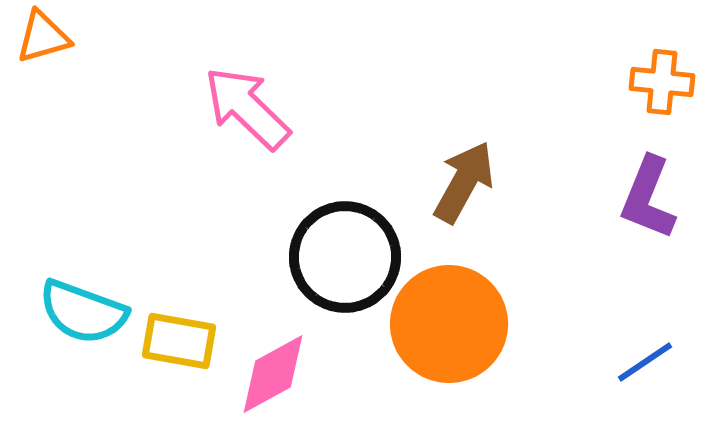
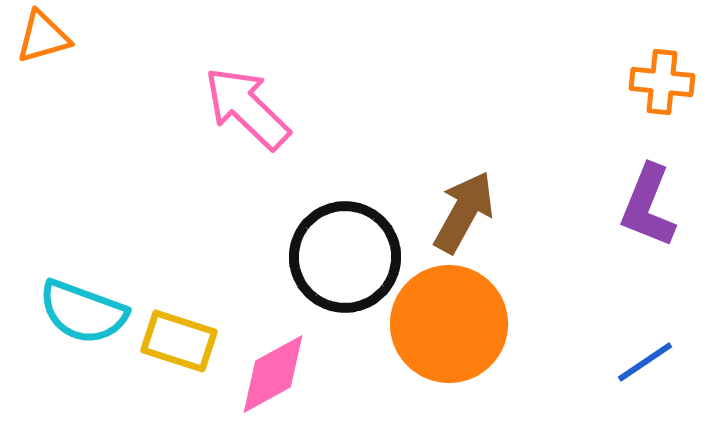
brown arrow: moved 30 px down
purple L-shape: moved 8 px down
yellow rectangle: rotated 8 degrees clockwise
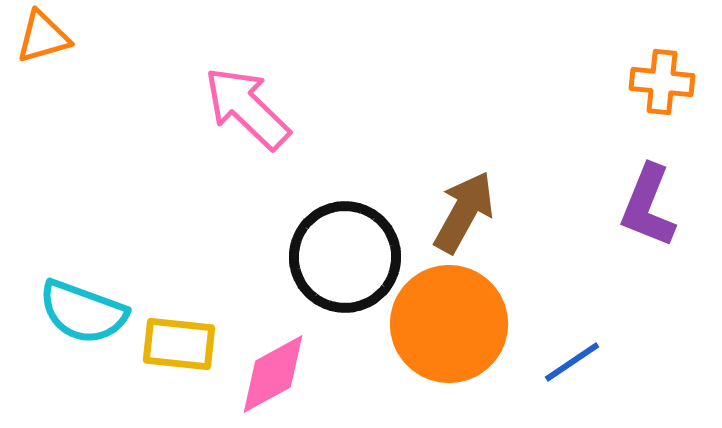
yellow rectangle: moved 3 px down; rotated 12 degrees counterclockwise
blue line: moved 73 px left
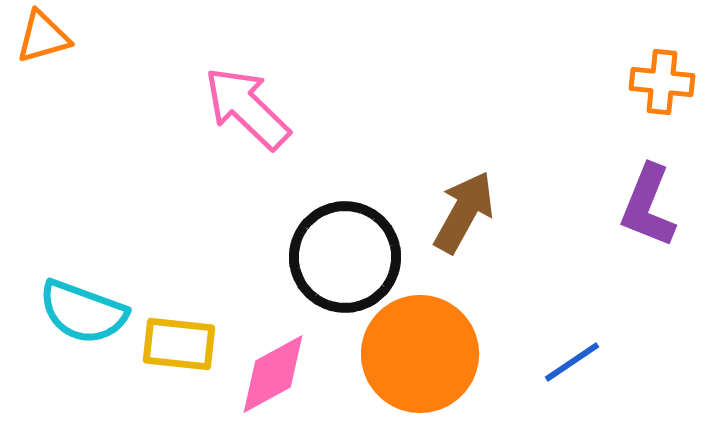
orange circle: moved 29 px left, 30 px down
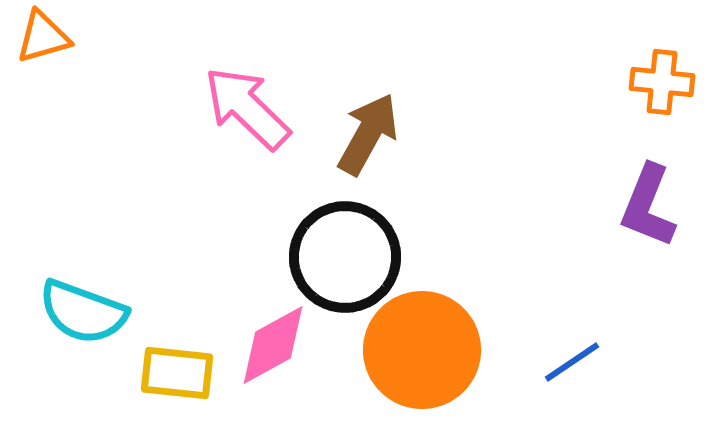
brown arrow: moved 96 px left, 78 px up
yellow rectangle: moved 2 px left, 29 px down
orange circle: moved 2 px right, 4 px up
pink diamond: moved 29 px up
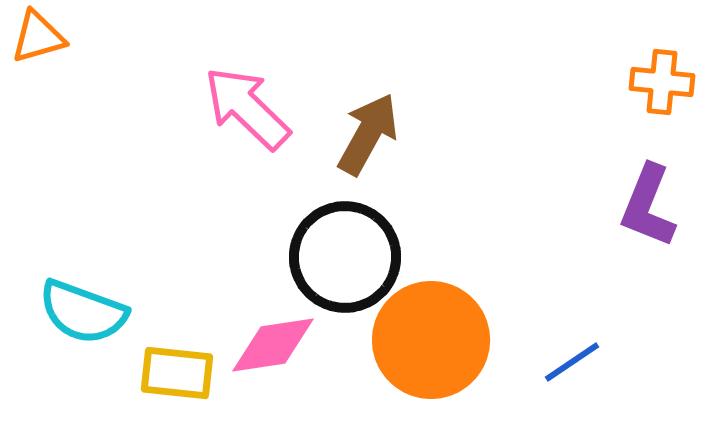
orange triangle: moved 5 px left
pink diamond: rotated 20 degrees clockwise
orange circle: moved 9 px right, 10 px up
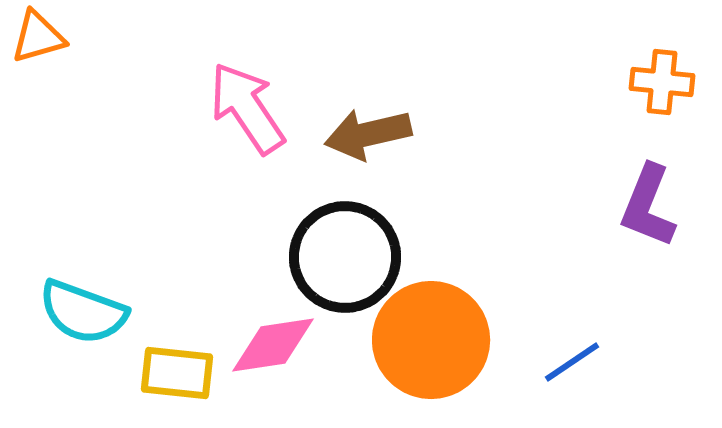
pink arrow: rotated 12 degrees clockwise
brown arrow: rotated 132 degrees counterclockwise
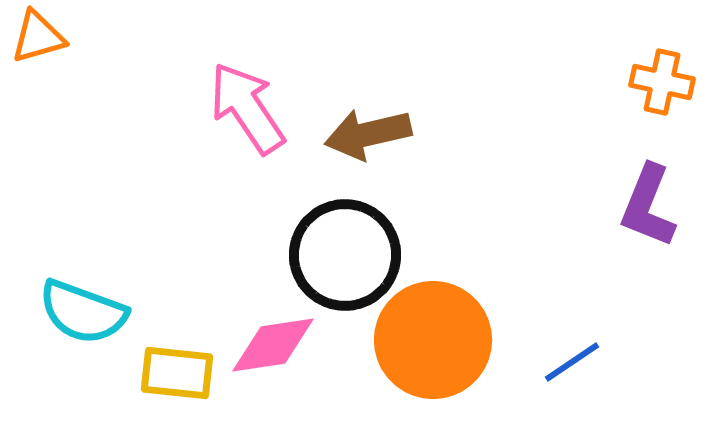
orange cross: rotated 6 degrees clockwise
black circle: moved 2 px up
orange circle: moved 2 px right
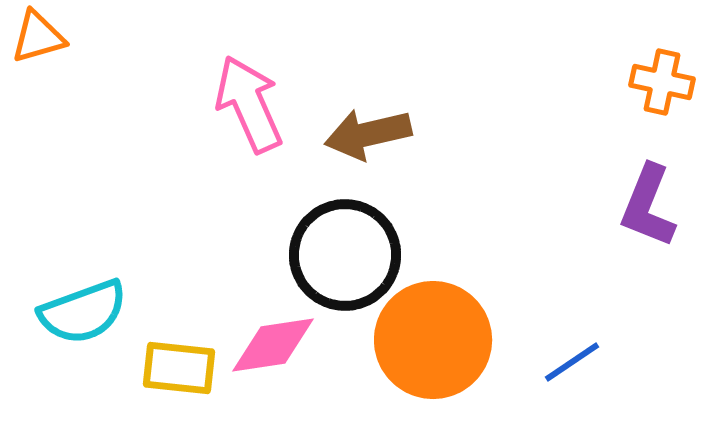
pink arrow: moved 2 px right, 4 px up; rotated 10 degrees clockwise
cyan semicircle: rotated 40 degrees counterclockwise
yellow rectangle: moved 2 px right, 5 px up
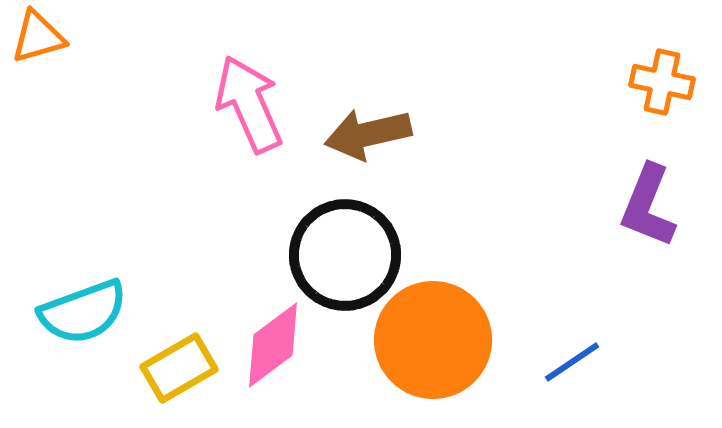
pink diamond: rotated 28 degrees counterclockwise
yellow rectangle: rotated 36 degrees counterclockwise
